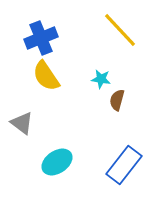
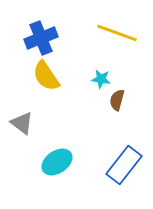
yellow line: moved 3 px left, 3 px down; rotated 27 degrees counterclockwise
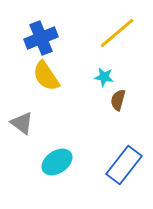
yellow line: rotated 60 degrees counterclockwise
cyan star: moved 3 px right, 2 px up
brown semicircle: moved 1 px right
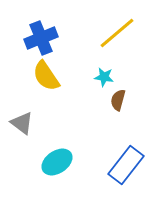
blue rectangle: moved 2 px right
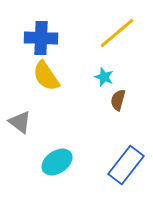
blue cross: rotated 24 degrees clockwise
cyan star: rotated 12 degrees clockwise
gray triangle: moved 2 px left, 1 px up
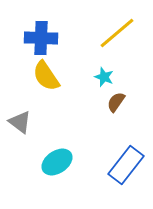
brown semicircle: moved 2 px left, 2 px down; rotated 20 degrees clockwise
